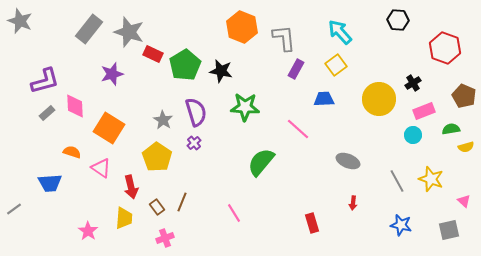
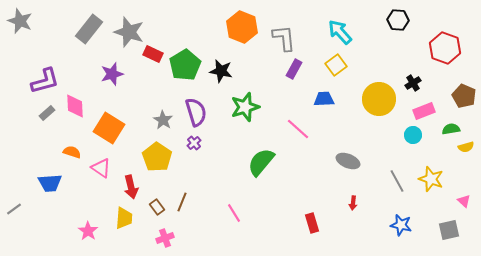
purple rectangle at (296, 69): moved 2 px left
green star at (245, 107): rotated 20 degrees counterclockwise
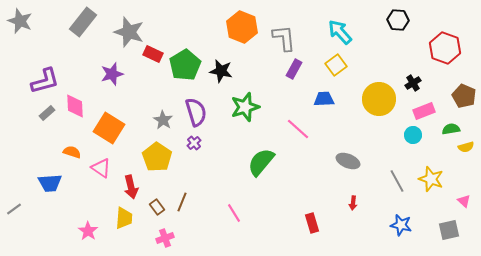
gray rectangle at (89, 29): moved 6 px left, 7 px up
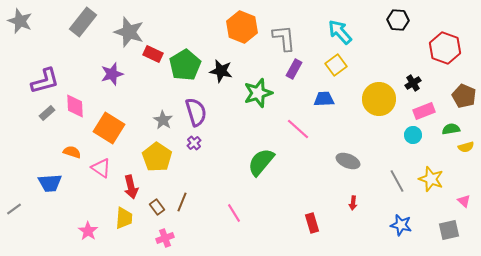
green star at (245, 107): moved 13 px right, 14 px up
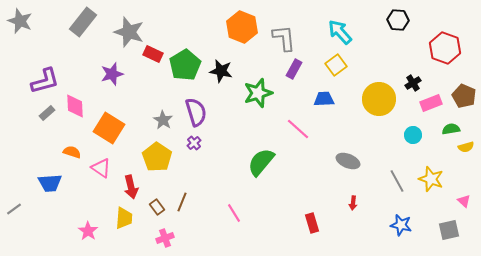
pink rectangle at (424, 111): moved 7 px right, 8 px up
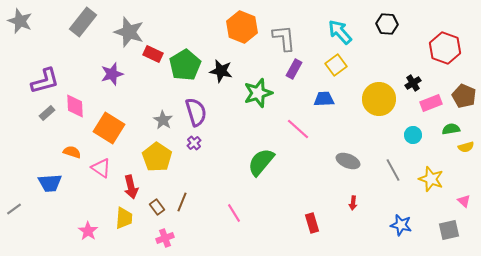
black hexagon at (398, 20): moved 11 px left, 4 px down
gray line at (397, 181): moved 4 px left, 11 px up
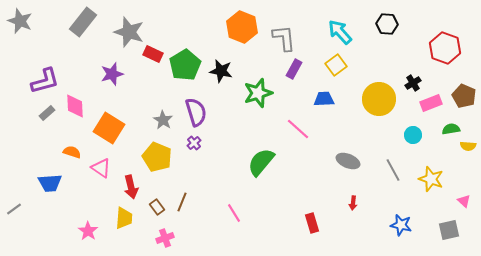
yellow semicircle at (466, 147): moved 2 px right, 1 px up; rotated 21 degrees clockwise
yellow pentagon at (157, 157): rotated 12 degrees counterclockwise
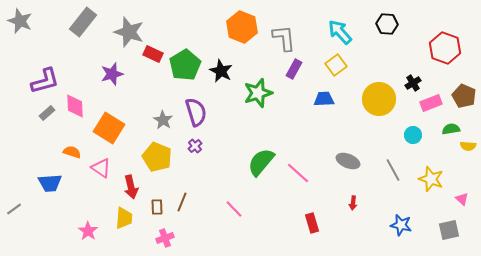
black star at (221, 71): rotated 15 degrees clockwise
pink line at (298, 129): moved 44 px down
purple cross at (194, 143): moved 1 px right, 3 px down
pink triangle at (464, 201): moved 2 px left, 2 px up
brown rectangle at (157, 207): rotated 35 degrees clockwise
pink line at (234, 213): moved 4 px up; rotated 12 degrees counterclockwise
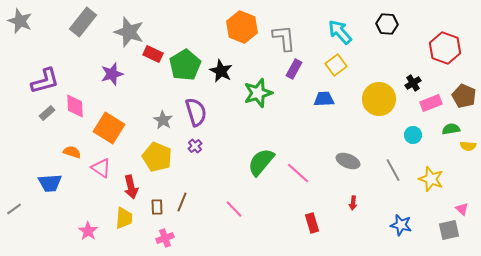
pink triangle at (462, 199): moved 10 px down
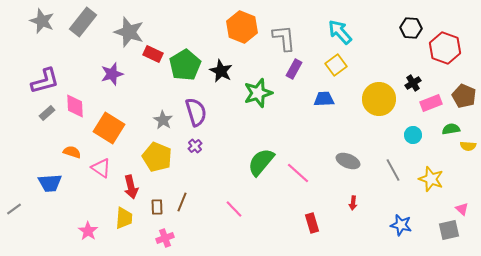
gray star at (20, 21): moved 22 px right
black hexagon at (387, 24): moved 24 px right, 4 px down
